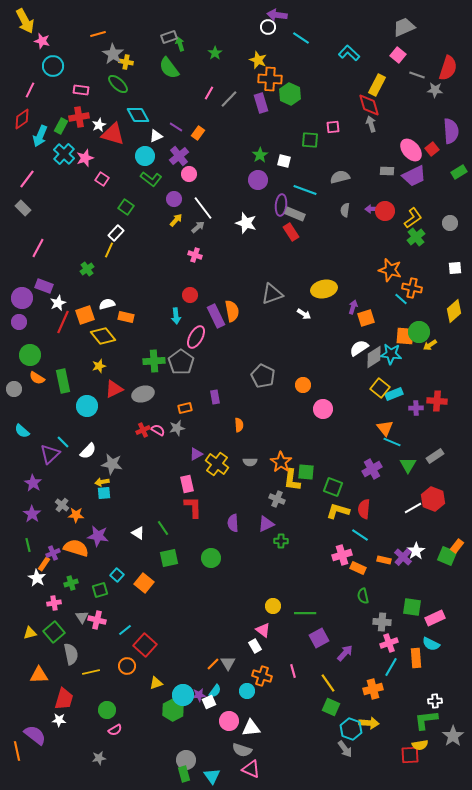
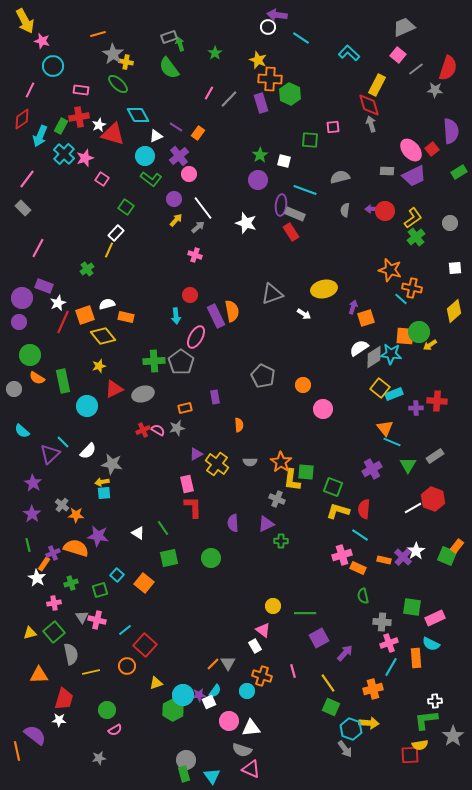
gray line at (417, 75): moved 1 px left, 6 px up; rotated 56 degrees counterclockwise
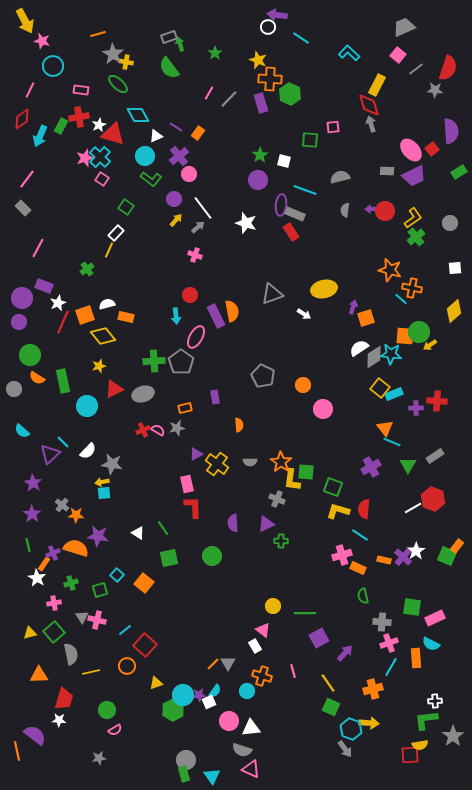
cyan cross at (64, 154): moved 36 px right, 3 px down
purple cross at (372, 469): moved 1 px left, 2 px up
green circle at (211, 558): moved 1 px right, 2 px up
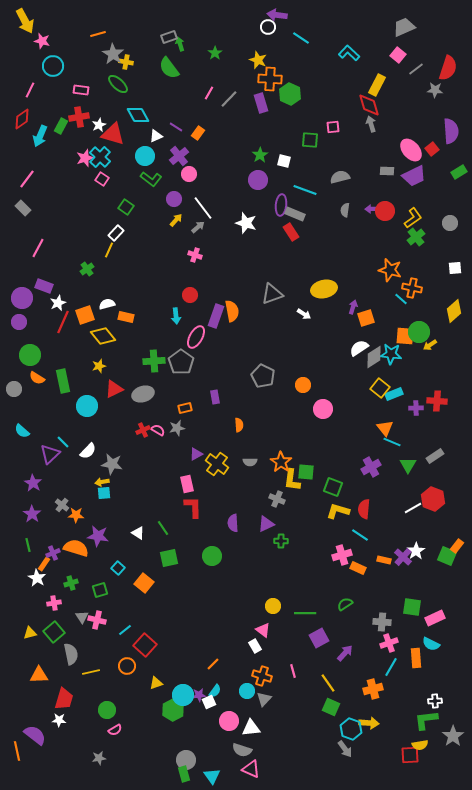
purple rectangle at (216, 316): rotated 45 degrees clockwise
cyan square at (117, 575): moved 1 px right, 7 px up
green semicircle at (363, 596): moved 18 px left, 8 px down; rotated 70 degrees clockwise
gray triangle at (228, 663): moved 36 px right, 36 px down; rotated 14 degrees clockwise
